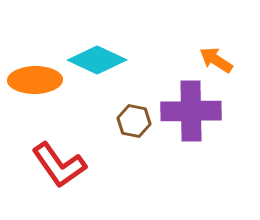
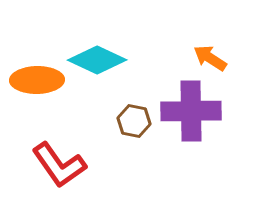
orange arrow: moved 6 px left, 2 px up
orange ellipse: moved 2 px right
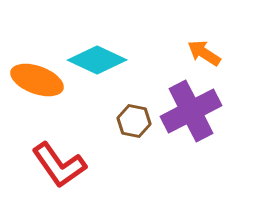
orange arrow: moved 6 px left, 5 px up
orange ellipse: rotated 21 degrees clockwise
purple cross: rotated 26 degrees counterclockwise
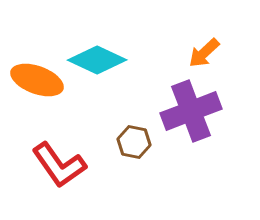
orange arrow: rotated 76 degrees counterclockwise
purple cross: rotated 6 degrees clockwise
brown hexagon: moved 21 px down
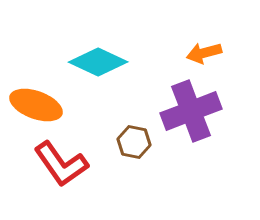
orange arrow: rotated 28 degrees clockwise
cyan diamond: moved 1 px right, 2 px down
orange ellipse: moved 1 px left, 25 px down
red L-shape: moved 2 px right, 1 px up
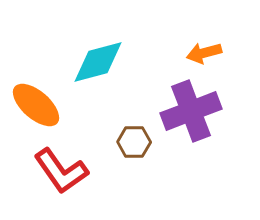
cyan diamond: rotated 40 degrees counterclockwise
orange ellipse: rotated 21 degrees clockwise
brown hexagon: rotated 12 degrees counterclockwise
red L-shape: moved 7 px down
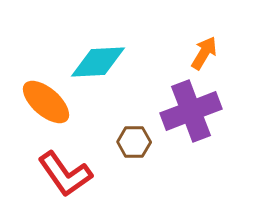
orange arrow: rotated 136 degrees clockwise
cyan diamond: rotated 12 degrees clockwise
orange ellipse: moved 10 px right, 3 px up
red L-shape: moved 4 px right, 3 px down
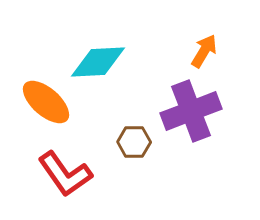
orange arrow: moved 2 px up
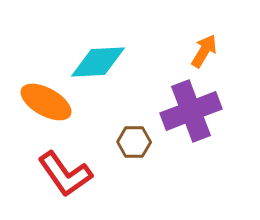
orange ellipse: rotated 12 degrees counterclockwise
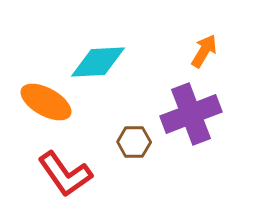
purple cross: moved 3 px down
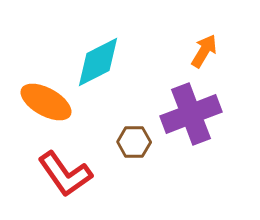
cyan diamond: rotated 24 degrees counterclockwise
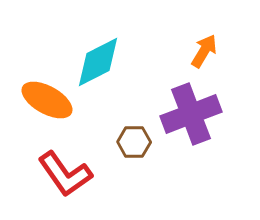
orange ellipse: moved 1 px right, 2 px up
